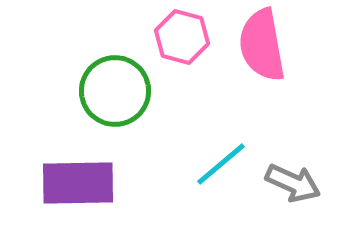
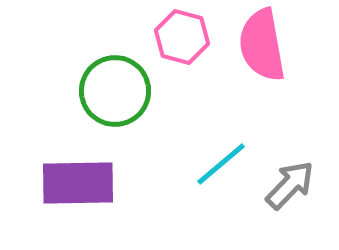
gray arrow: moved 3 px left, 2 px down; rotated 70 degrees counterclockwise
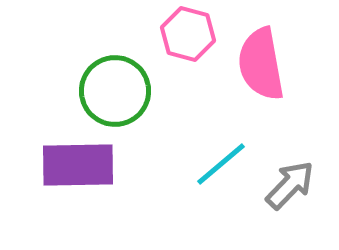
pink hexagon: moved 6 px right, 3 px up
pink semicircle: moved 1 px left, 19 px down
purple rectangle: moved 18 px up
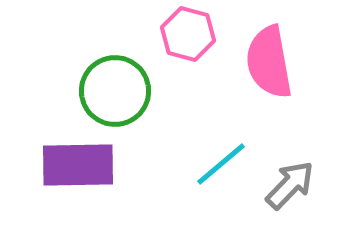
pink semicircle: moved 8 px right, 2 px up
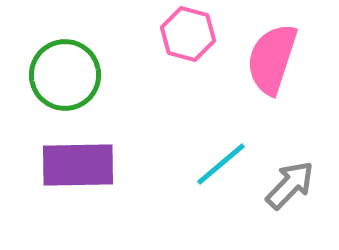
pink semicircle: moved 3 px right, 3 px up; rotated 28 degrees clockwise
green circle: moved 50 px left, 16 px up
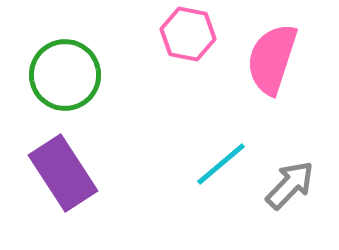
pink hexagon: rotated 4 degrees counterclockwise
purple rectangle: moved 15 px left, 8 px down; rotated 58 degrees clockwise
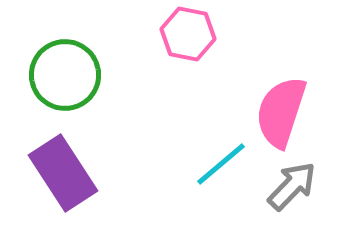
pink semicircle: moved 9 px right, 53 px down
gray arrow: moved 2 px right, 1 px down
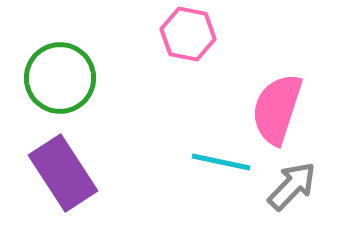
green circle: moved 5 px left, 3 px down
pink semicircle: moved 4 px left, 3 px up
cyan line: moved 2 px up; rotated 52 degrees clockwise
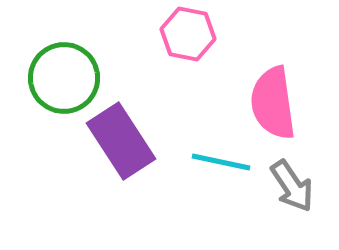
green circle: moved 4 px right
pink semicircle: moved 4 px left, 6 px up; rotated 26 degrees counterclockwise
purple rectangle: moved 58 px right, 32 px up
gray arrow: rotated 102 degrees clockwise
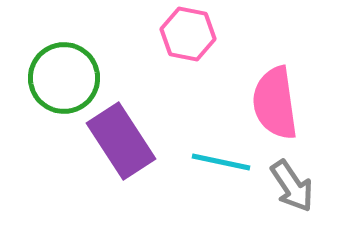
pink semicircle: moved 2 px right
